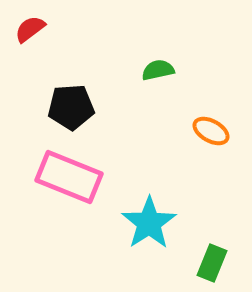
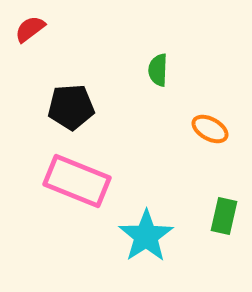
green semicircle: rotated 76 degrees counterclockwise
orange ellipse: moved 1 px left, 2 px up
pink rectangle: moved 8 px right, 4 px down
cyan star: moved 3 px left, 13 px down
green rectangle: moved 12 px right, 47 px up; rotated 9 degrees counterclockwise
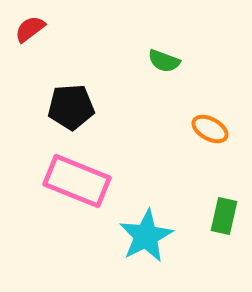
green semicircle: moved 6 px right, 9 px up; rotated 72 degrees counterclockwise
cyan star: rotated 6 degrees clockwise
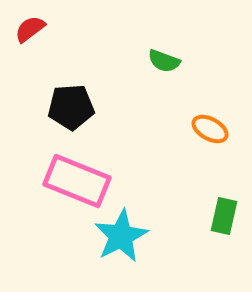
cyan star: moved 25 px left
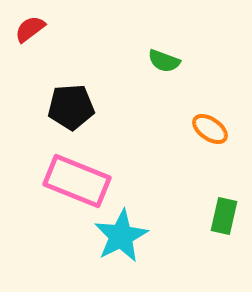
orange ellipse: rotated 6 degrees clockwise
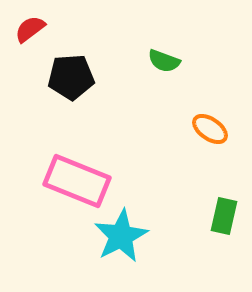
black pentagon: moved 30 px up
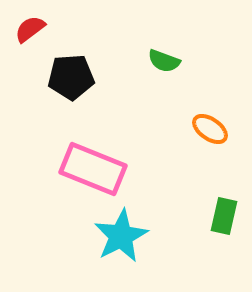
pink rectangle: moved 16 px right, 12 px up
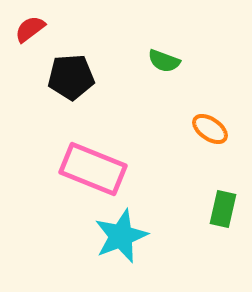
green rectangle: moved 1 px left, 7 px up
cyan star: rotated 6 degrees clockwise
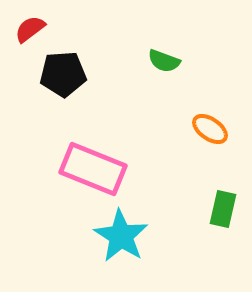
black pentagon: moved 8 px left, 3 px up
cyan star: rotated 18 degrees counterclockwise
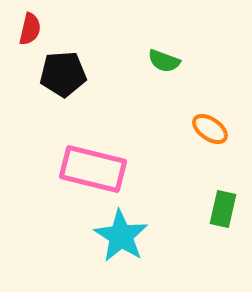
red semicircle: rotated 140 degrees clockwise
pink rectangle: rotated 8 degrees counterclockwise
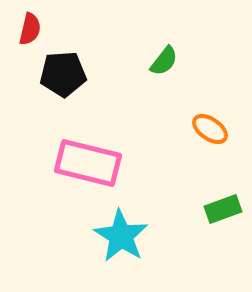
green semicircle: rotated 72 degrees counterclockwise
pink rectangle: moved 5 px left, 6 px up
green rectangle: rotated 57 degrees clockwise
